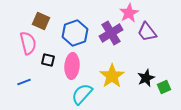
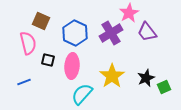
blue hexagon: rotated 15 degrees counterclockwise
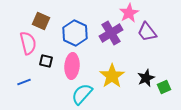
black square: moved 2 px left, 1 px down
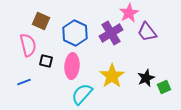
pink semicircle: moved 2 px down
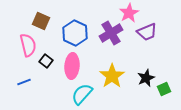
purple trapezoid: rotated 75 degrees counterclockwise
black square: rotated 24 degrees clockwise
green square: moved 2 px down
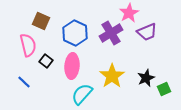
blue line: rotated 64 degrees clockwise
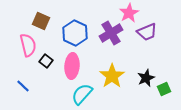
blue line: moved 1 px left, 4 px down
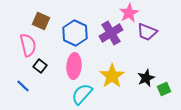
purple trapezoid: rotated 45 degrees clockwise
black square: moved 6 px left, 5 px down
pink ellipse: moved 2 px right
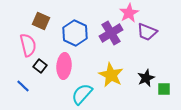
pink ellipse: moved 10 px left
yellow star: moved 1 px left, 1 px up; rotated 10 degrees counterclockwise
green square: rotated 24 degrees clockwise
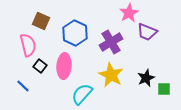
purple cross: moved 9 px down
